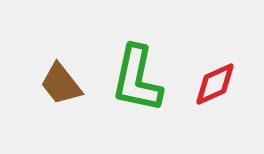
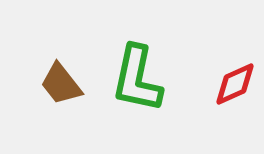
red diamond: moved 20 px right
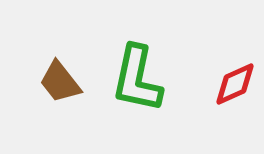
brown trapezoid: moved 1 px left, 2 px up
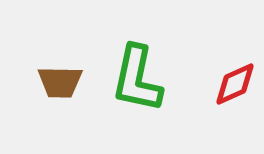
brown trapezoid: rotated 51 degrees counterclockwise
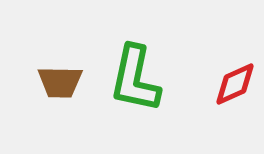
green L-shape: moved 2 px left
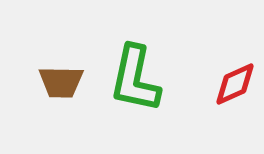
brown trapezoid: moved 1 px right
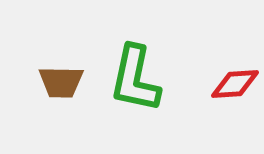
red diamond: rotated 21 degrees clockwise
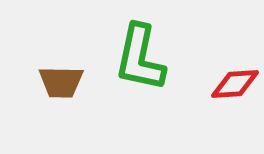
green L-shape: moved 5 px right, 21 px up
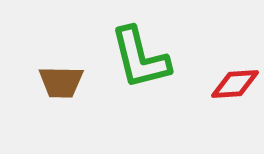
green L-shape: rotated 26 degrees counterclockwise
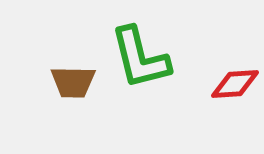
brown trapezoid: moved 12 px right
